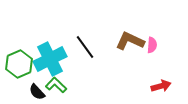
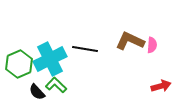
black line: moved 2 px down; rotated 45 degrees counterclockwise
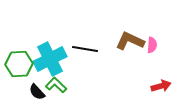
green hexagon: rotated 20 degrees clockwise
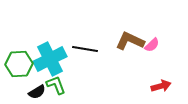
pink semicircle: rotated 42 degrees clockwise
green L-shape: rotated 25 degrees clockwise
black semicircle: rotated 78 degrees counterclockwise
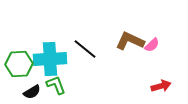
black line: rotated 30 degrees clockwise
cyan cross: rotated 24 degrees clockwise
black semicircle: moved 5 px left
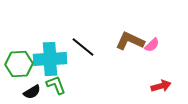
black line: moved 2 px left, 2 px up
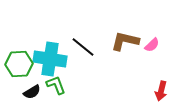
brown L-shape: moved 5 px left; rotated 12 degrees counterclockwise
cyan cross: rotated 12 degrees clockwise
red arrow: moved 5 px down; rotated 120 degrees clockwise
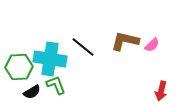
green hexagon: moved 3 px down
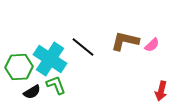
cyan cross: rotated 24 degrees clockwise
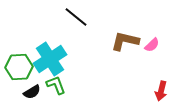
black line: moved 7 px left, 30 px up
cyan cross: rotated 24 degrees clockwise
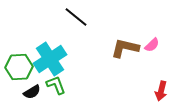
brown L-shape: moved 7 px down
